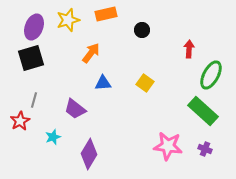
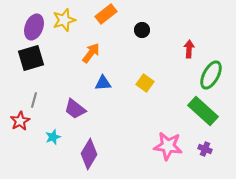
orange rectangle: rotated 25 degrees counterclockwise
yellow star: moved 4 px left
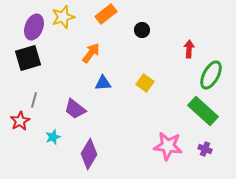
yellow star: moved 1 px left, 3 px up
black square: moved 3 px left
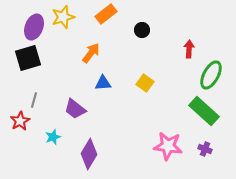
green rectangle: moved 1 px right
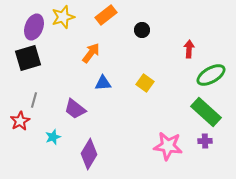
orange rectangle: moved 1 px down
green ellipse: rotated 32 degrees clockwise
green rectangle: moved 2 px right, 1 px down
purple cross: moved 8 px up; rotated 24 degrees counterclockwise
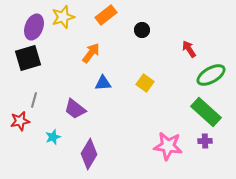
red arrow: rotated 36 degrees counterclockwise
red star: rotated 18 degrees clockwise
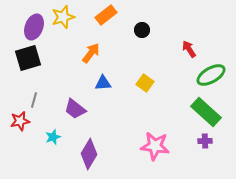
pink star: moved 13 px left
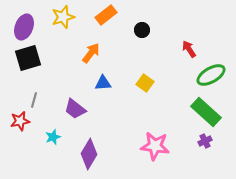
purple ellipse: moved 10 px left
purple cross: rotated 24 degrees counterclockwise
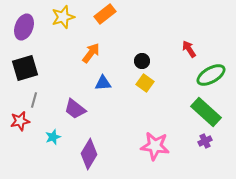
orange rectangle: moved 1 px left, 1 px up
black circle: moved 31 px down
black square: moved 3 px left, 10 px down
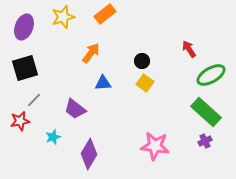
gray line: rotated 28 degrees clockwise
